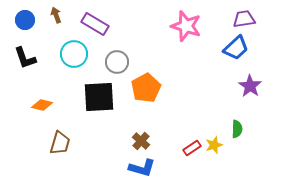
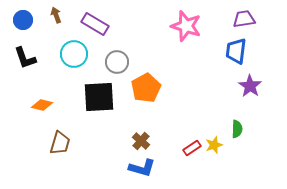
blue circle: moved 2 px left
blue trapezoid: moved 3 px down; rotated 140 degrees clockwise
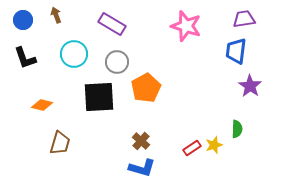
purple rectangle: moved 17 px right
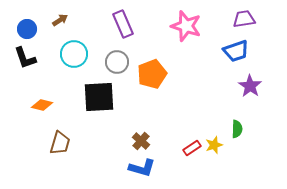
brown arrow: moved 4 px right, 5 px down; rotated 77 degrees clockwise
blue circle: moved 4 px right, 9 px down
purple rectangle: moved 11 px right; rotated 36 degrees clockwise
blue trapezoid: rotated 116 degrees counterclockwise
orange pentagon: moved 6 px right, 14 px up; rotated 8 degrees clockwise
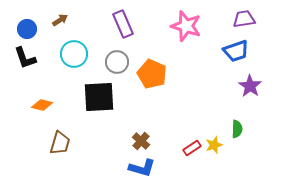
orange pentagon: rotated 28 degrees counterclockwise
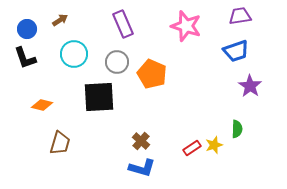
purple trapezoid: moved 4 px left, 3 px up
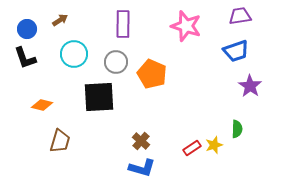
purple rectangle: rotated 24 degrees clockwise
gray circle: moved 1 px left
brown trapezoid: moved 2 px up
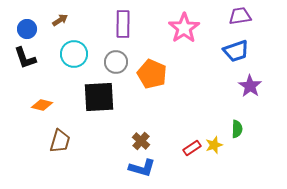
pink star: moved 2 px left, 2 px down; rotated 20 degrees clockwise
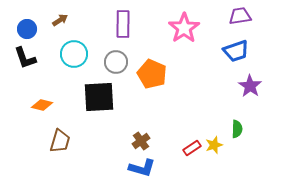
brown cross: rotated 12 degrees clockwise
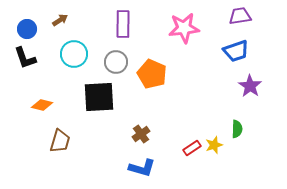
pink star: rotated 28 degrees clockwise
brown cross: moved 7 px up
